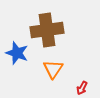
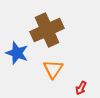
brown cross: rotated 16 degrees counterclockwise
red arrow: moved 1 px left
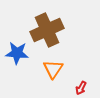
blue star: rotated 15 degrees counterclockwise
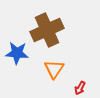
orange triangle: moved 1 px right
red arrow: moved 1 px left
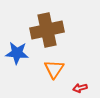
brown cross: rotated 12 degrees clockwise
red arrow: rotated 48 degrees clockwise
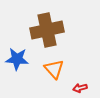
blue star: moved 6 px down
orange triangle: rotated 15 degrees counterclockwise
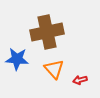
brown cross: moved 2 px down
red arrow: moved 8 px up
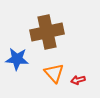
orange triangle: moved 4 px down
red arrow: moved 2 px left
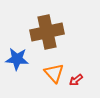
red arrow: moved 2 px left; rotated 24 degrees counterclockwise
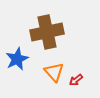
blue star: rotated 30 degrees counterclockwise
orange triangle: moved 1 px up
